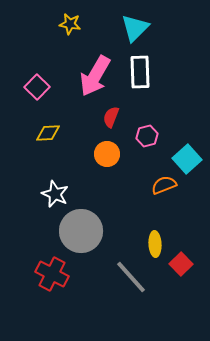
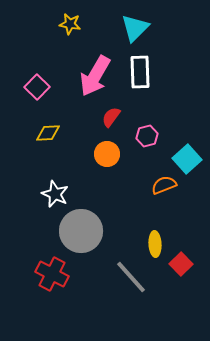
red semicircle: rotated 15 degrees clockwise
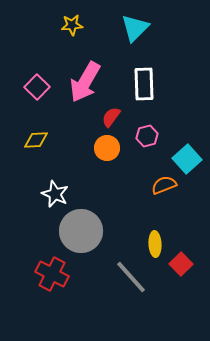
yellow star: moved 2 px right, 1 px down; rotated 15 degrees counterclockwise
white rectangle: moved 4 px right, 12 px down
pink arrow: moved 10 px left, 6 px down
yellow diamond: moved 12 px left, 7 px down
orange circle: moved 6 px up
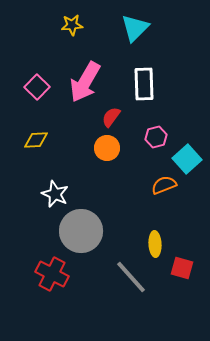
pink hexagon: moved 9 px right, 1 px down
red square: moved 1 px right, 4 px down; rotated 30 degrees counterclockwise
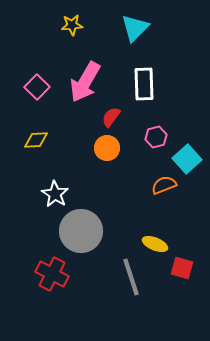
white star: rotated 8 degrees clockwise
yellow ellipse: rotated 65 degrees counterclockwise
gray line: rotated 24 degrees clockwise
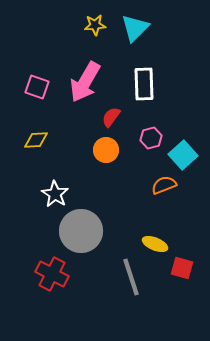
yellow star: moved 23 px right
pink square: rotated 25 degrees counterclockwise
pink hexagon: moved 5 px left, 1 px down
orange circle: moved 1 px left, 2 px down
cyan square: moved 4 px left, 4 px up
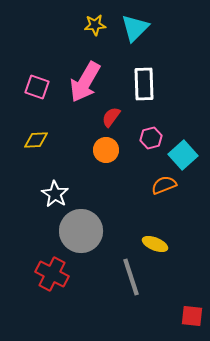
red square: moved 10 px right, 48 px down; rotated 10 degrees counterclockwise
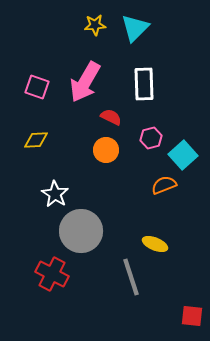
red semicircle: rotated 80 degrees clockwise
